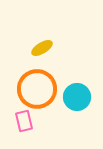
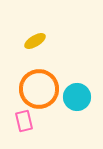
yellow ellipse: moved 7 px left, 7 px up
orange circle: moved 2 px right
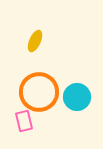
yellow ellipse: rotated 35 degrees counterclockwise
orange circle: moved 3 px down
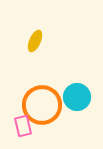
orange circle: moved 3 px right, 13 px down
pink rectangle: moved 1 px left, 5 px down
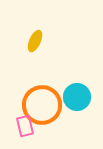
pink rectangle: moved 2 px right
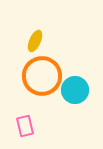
cyan circle: moved 2 px left, 7 px up
orange circle: moved 29 px up
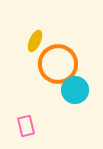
orange circle: moved 16 px right, 12 px up
pink rectangle: moved 1 px right
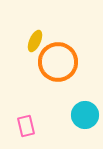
orange circle: moved 2 px up
cyan circle: moved 10 px right, 25 px down
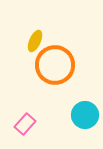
orange circle: moved 3 px left, 3 px down
pink rectangle: moved 1 px left, 2 px up; rotated 55 degrees clockwise
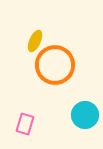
pink rectangle: rotated 25 degrees counterclockwise
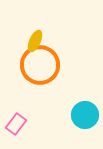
orange circle: moved 15 px left
pink rectangle: moved 9 px left; rotated 20 degrees clockwise
